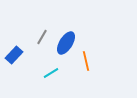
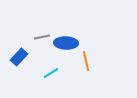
gray line: rotated 49 degrees clockwise
blue ellipse: rotated 60 degrees clockwise
blue rectangle: moved 5 px right, 2 px down
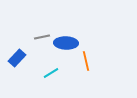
blue rectangle: moved 2 px left, 1 px down
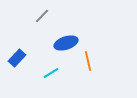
gray line: moved 21 px up; rotated 35 degrees counterclockwise
blue ellipse: rotated 20 degrees counterclockwise
orange line: moved 2 px right
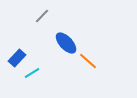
blue ellipse: rotated 65 degrees clockwise
orange line: rotated 36 degrees counterclockwise
cyan line: moved 19 px left
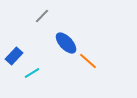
blue rectangle: moved 3 px left, 2 px up
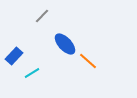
blue ellipse: moved 1 px left, 1 px down
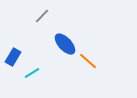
blue rectangle: moved 1 px left, 1 px down; rotated 12 degrees counterclockwise
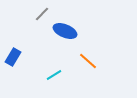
gray line: moved 2 px up
blue ellipse: moved 13 px up; rotated 25 degrees counterclockwise
cyan line: moved 22 px right, 2 px down
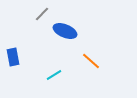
blue rectangle: rotated 42 degrees counterclockwise
orange line: moved 3 px right
